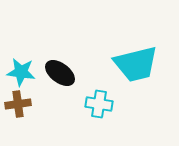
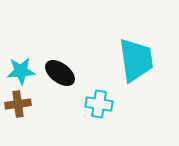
cyan trapezoid: moved 4 px up; rotated 84 degrees counterclockwise
cyan star: moved 1 px up; rotated 12 degrees counterclockwise
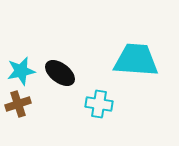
cyan trapezoid: rotated 78 degrees counterclockwise
cyan star: rotated 8 degrees counterclockwise
brown cross: rotated 10 degrees counterclockwise
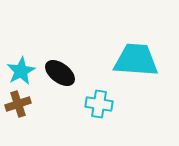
cyan star: rotated 16 degrees counterclockwise
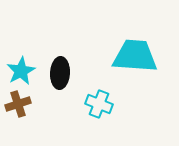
cyan trapezoid: moved 1 px left, 4 px up
black ellipse: rotated 56 degrees clockwise
cyan cross: rotated 12 degrees clockwise
